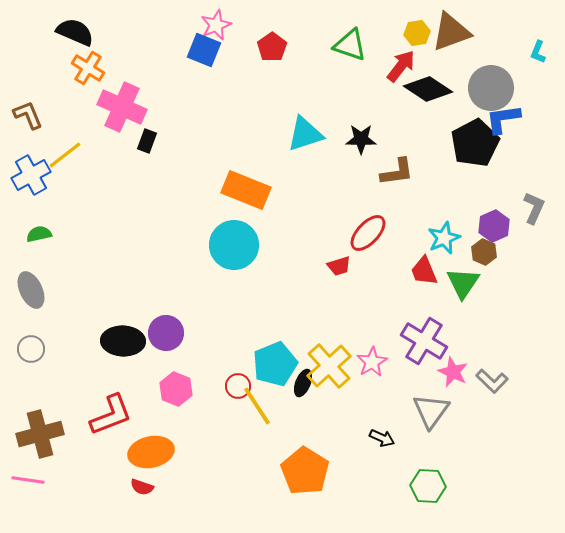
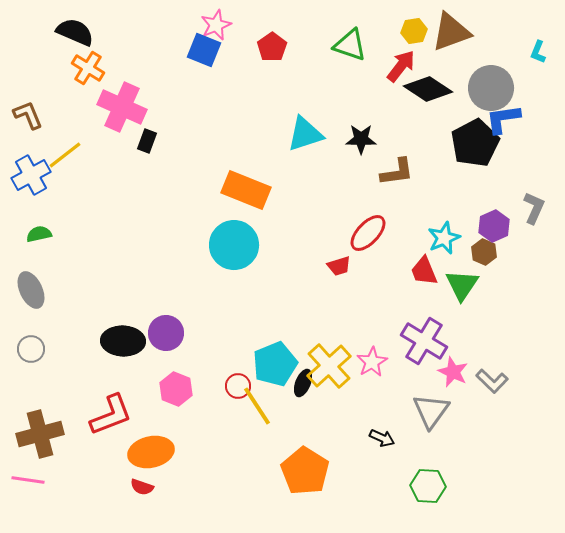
yellow hexagon at (417, 33): moved 3 px left, 2 px up
green triangle at (463, 283): moved 1 px left, 2 px down
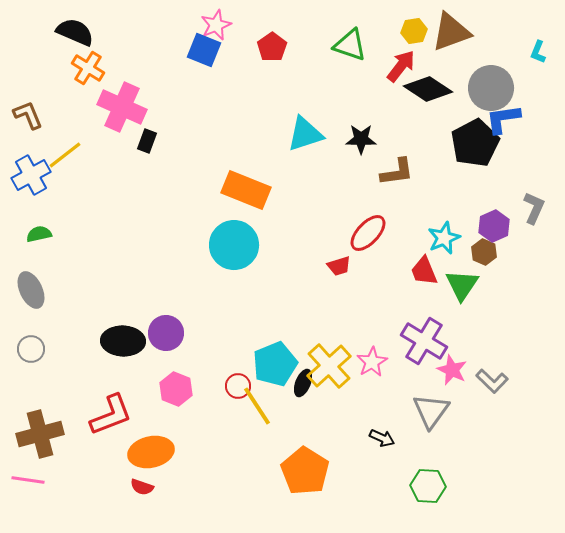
pink star at (453, 372): moved 1 px left, 2 px up
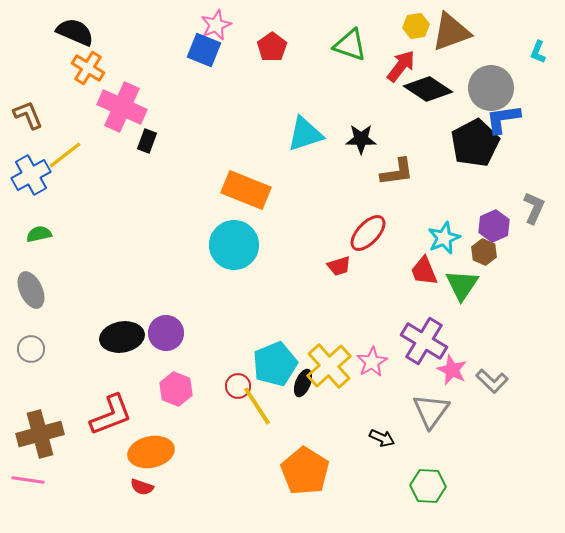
yellow hexagon at (414, 31): moved 2 px right, 5 px up
black ellipse at (123, 341): moved 1 px left, 4 px up; rotated 12 degrees counterclockwise
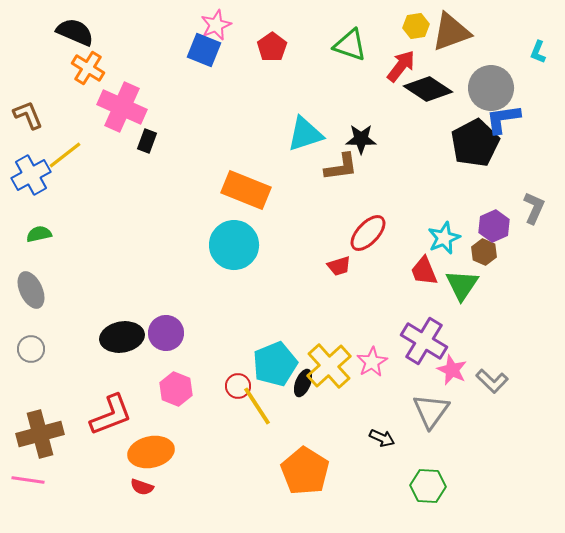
brown L-shape at (397, 172): moved 56 px left, 5 px up
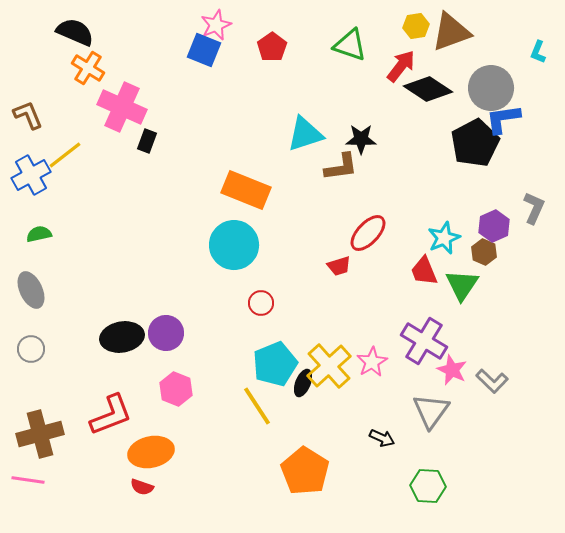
red circle at (238, 386): moved 23 px right, 83 px up
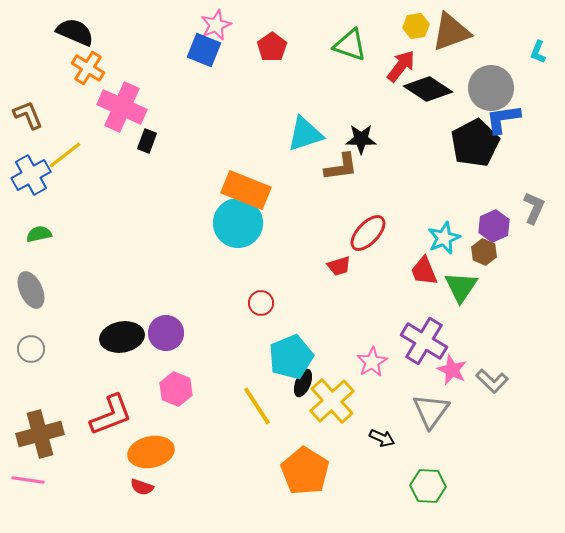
cyan circle at (234, 245): moved 4 px right, 22 px up
green triangle at (462, 285): moved 1 px left, 2 px down
cyan pentagon at (275, 364): moved 16 px right, 7 px up
yellow cross at (329, 366): moved 3 px right, 35 px down
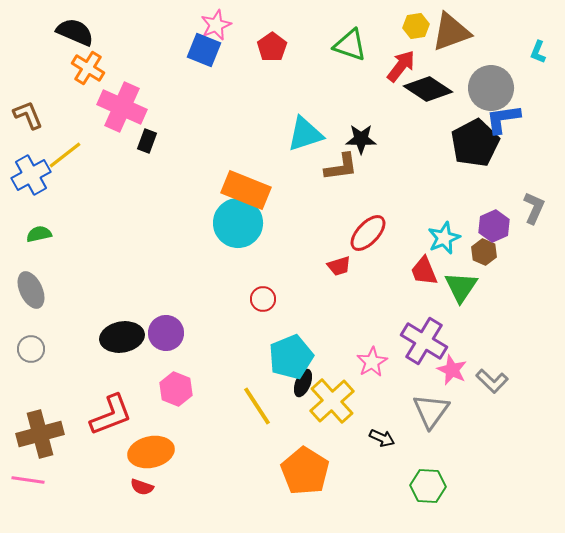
red circle at (261, 303): moved 2 px right, 4 px up
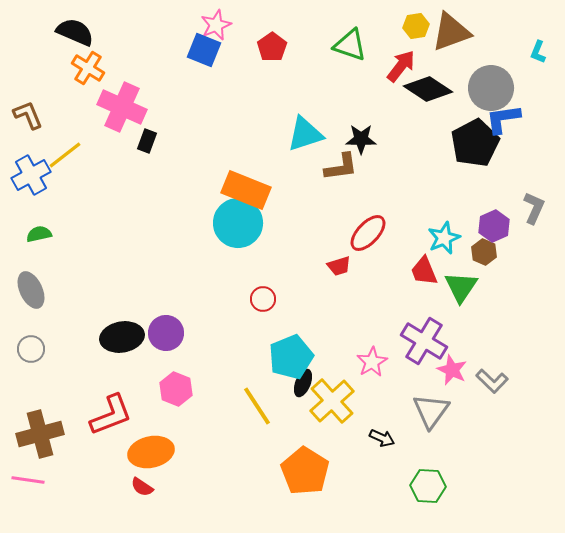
red semicircle at (142, 487): rotated 15 degrees clockwise
